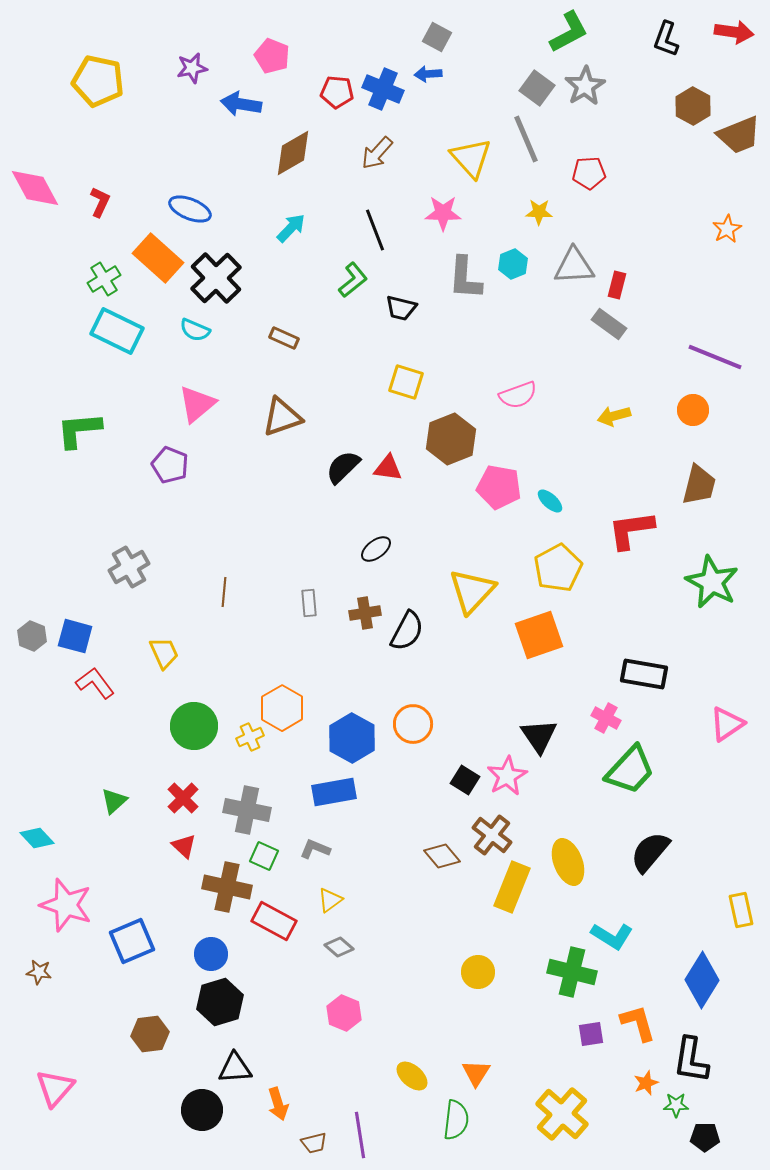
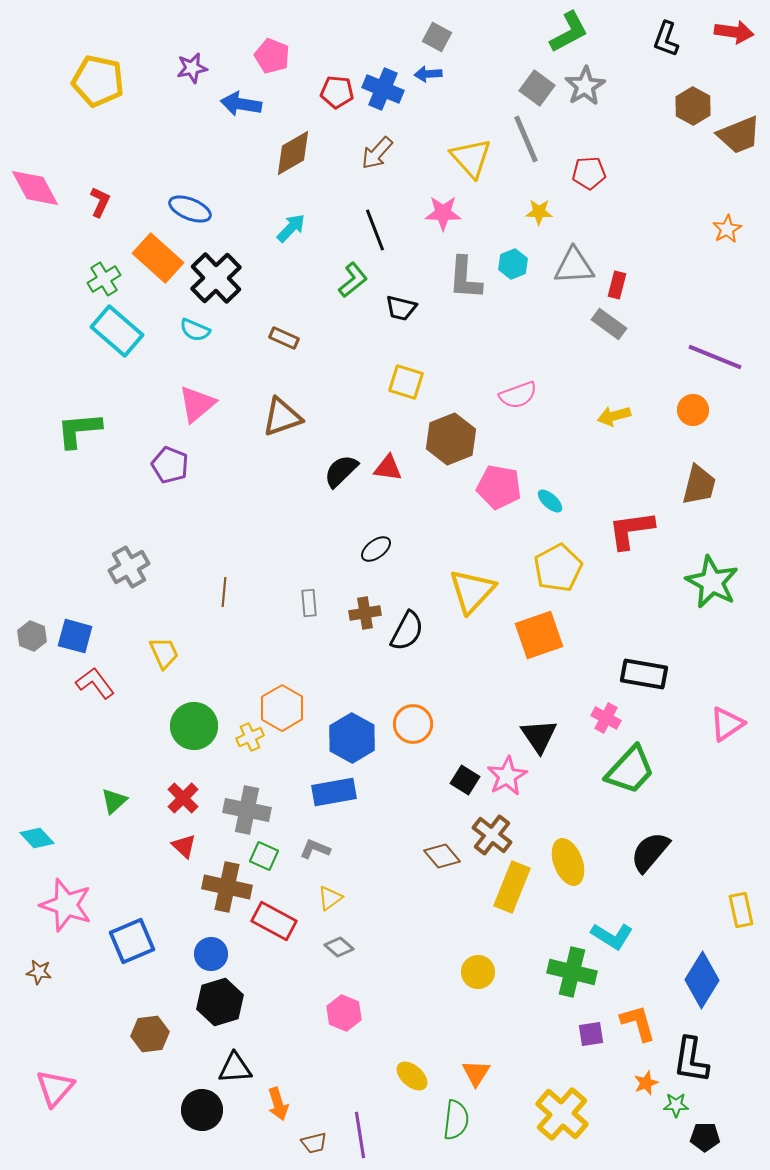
cyan rectangle at (117, 331): rotated 15 degrees clockwise
black semicircle at (343, 467): moved 2 px left, 4 px down
yellow triangle at (330, 900): moved 2 px up
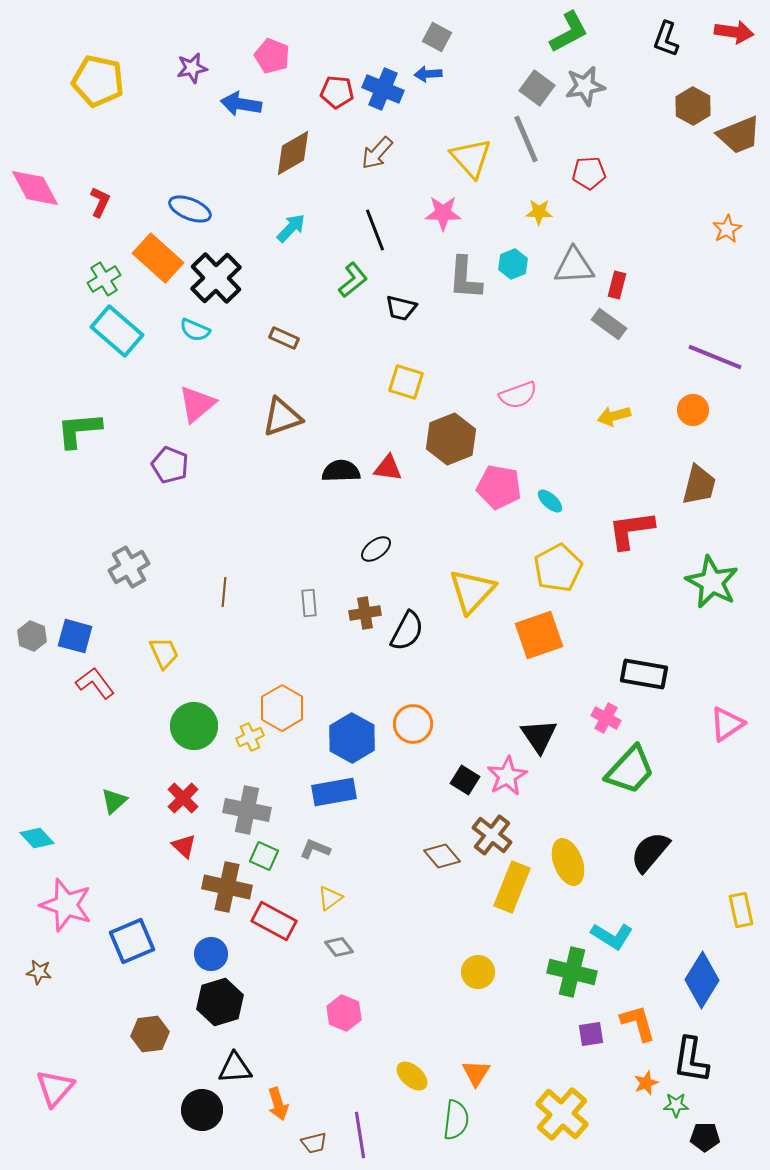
gray star at (585, 86): rotated 21 degrees clockwise
black semicircle at (341, 471): rotated 42 degrees clockwise
gray diamond at (339, 947): rotated 12 degrees clockwise
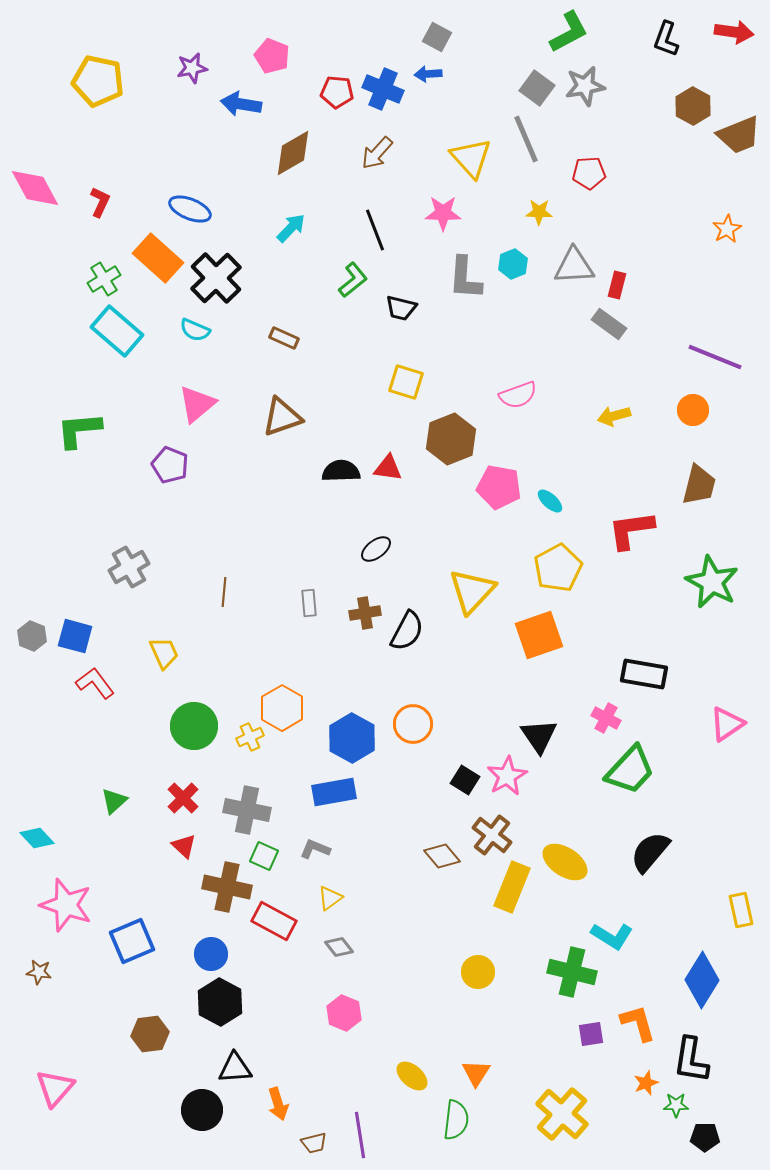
yellow ellipse at (568, 862): moved 3 px left; rotated 36 degrees counterclockwise
black hexagon at (220, 1002): rotated 15 degrees counterclockwise
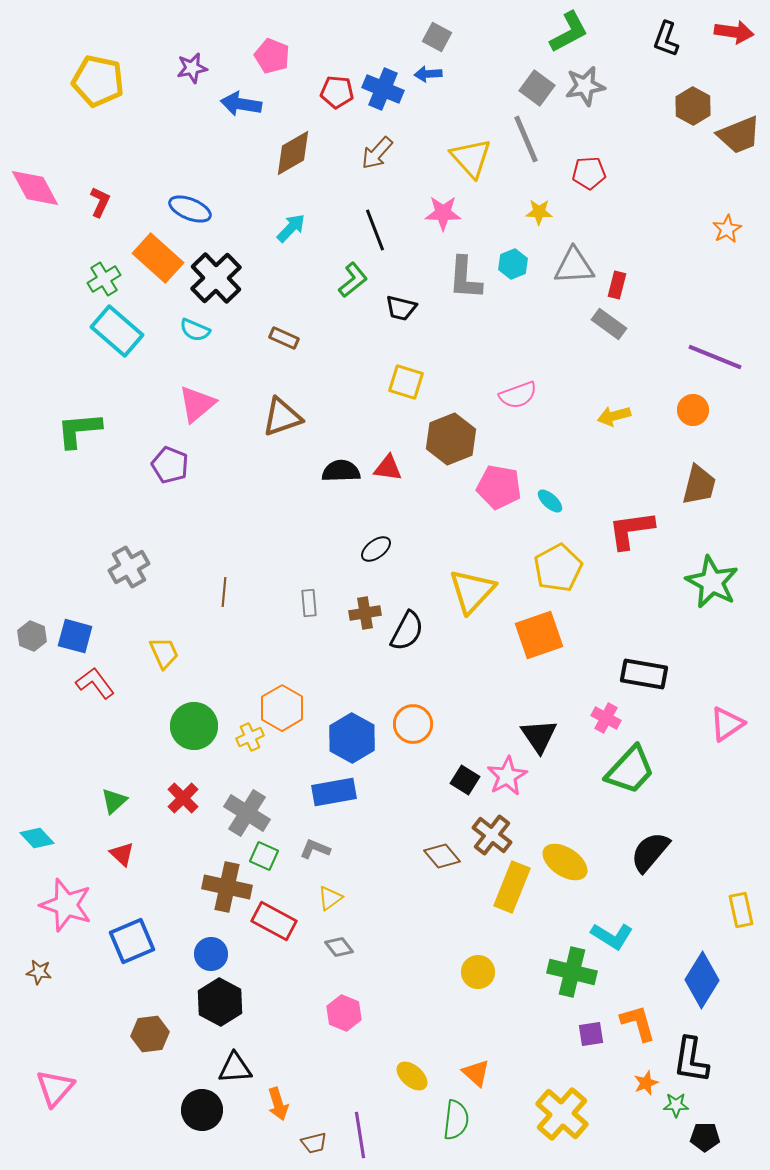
gray cross at (247, 810): moved 3 px down; rotated 21 degrees clockwise
red triangle at (184, 846): moved 62 px left, 8 px down
orange triangle at (476, 1073): rotated 20 degrees counterclockwise
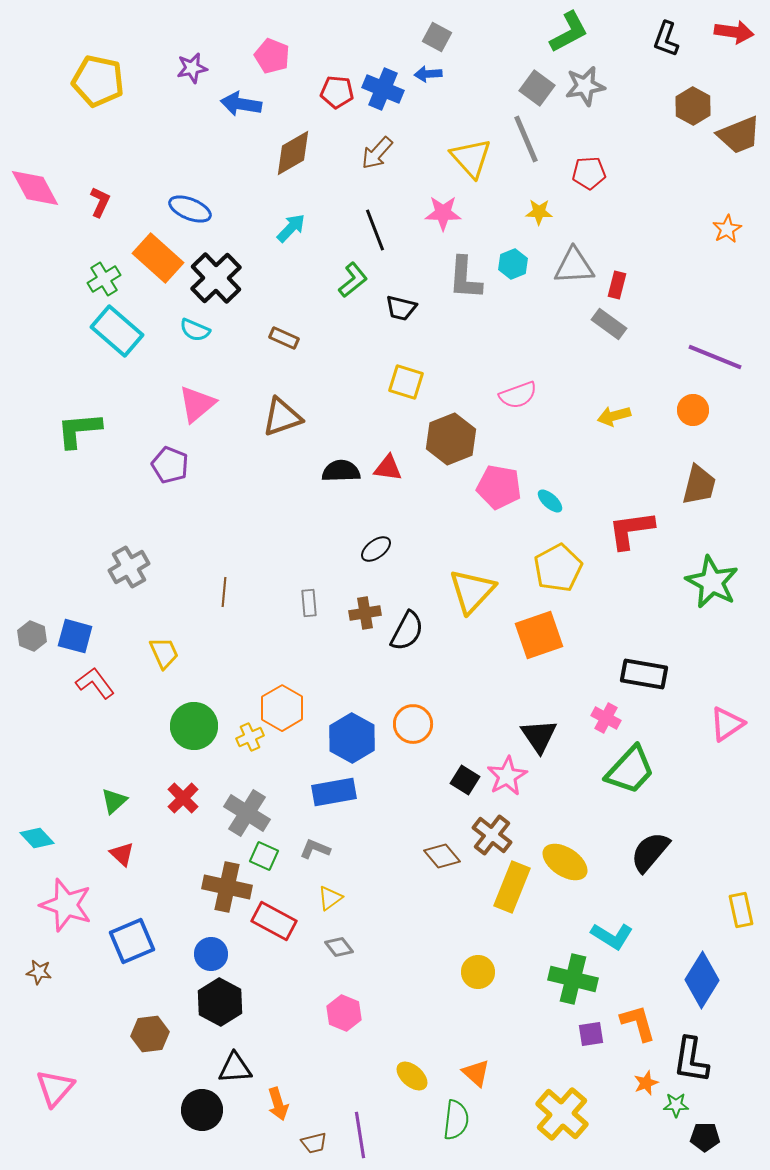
green cross at (572, 972): moved 1 px right, 7 px down
